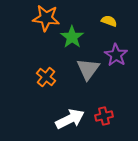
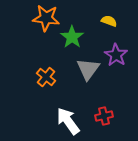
white arrow: moved 2 px left, 2 px down; rotated 100 degrees counterclockwise
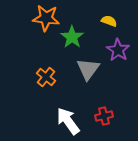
purple star: moved 2 px right, 5 px up
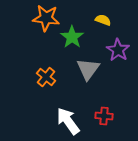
yellow semicircle: moved 6 px left, 1 px up
red cross: rotated 18 degrees clockwise
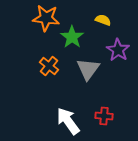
orange cross: moved 3 px right, 11 px up
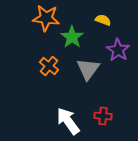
red cross: moved 1 px left
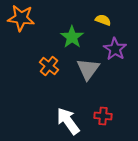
orange star: moved 25 px left
purple star: moved 3 px left, 1 px up
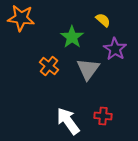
yellow semicircle: rotated 21 degrees clockwise
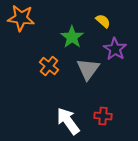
yellow semicircle: moved 1 px down
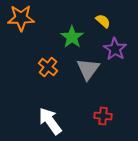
orange star: rotated 8 degrees counterclockwise
orange cross: moved 1 px left, 1 px down
white arrow: moved 18 px left
